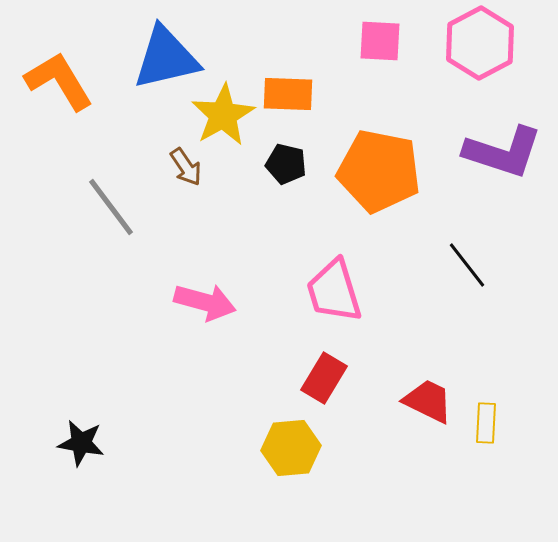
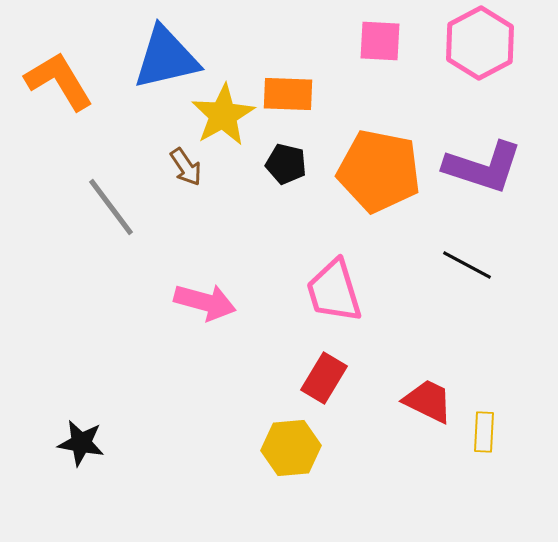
purple L-shape: moved 20 px left, 15 px down
black line: rotated 24 degrees counterclockwise
yellow rectangle: moved 2 px left, 9 px down
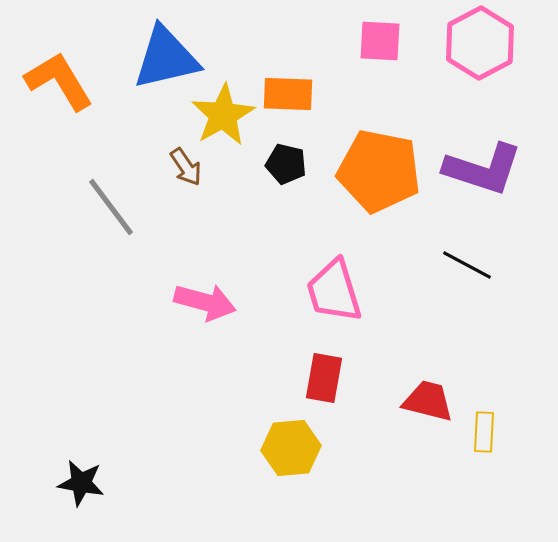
purple L-shape: moved 2 px down
red rectangle: rotated 21 degrees counterclockwise
red trapezoid: rotated 12 degrees counterclockwise
black star: moved 40 px down
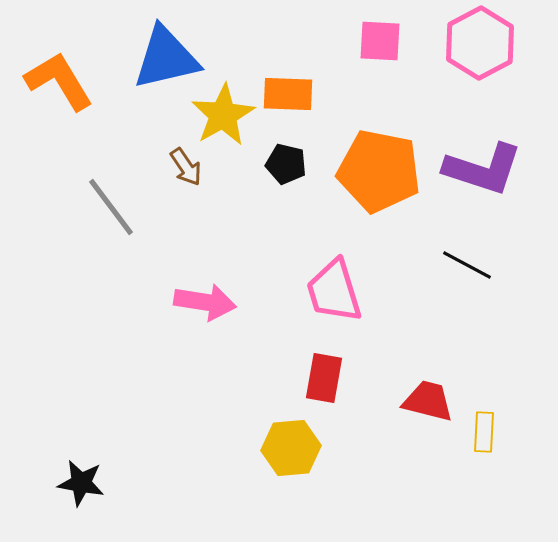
pink arrow: rotated 6 degrees counterclockwise
